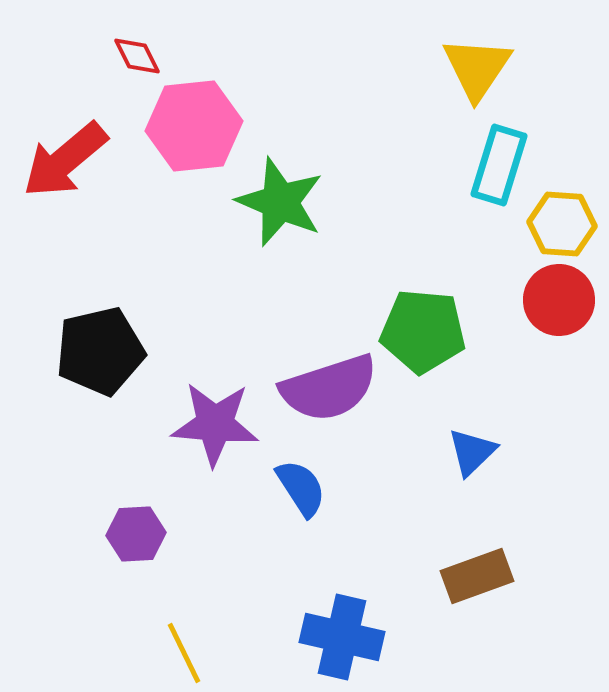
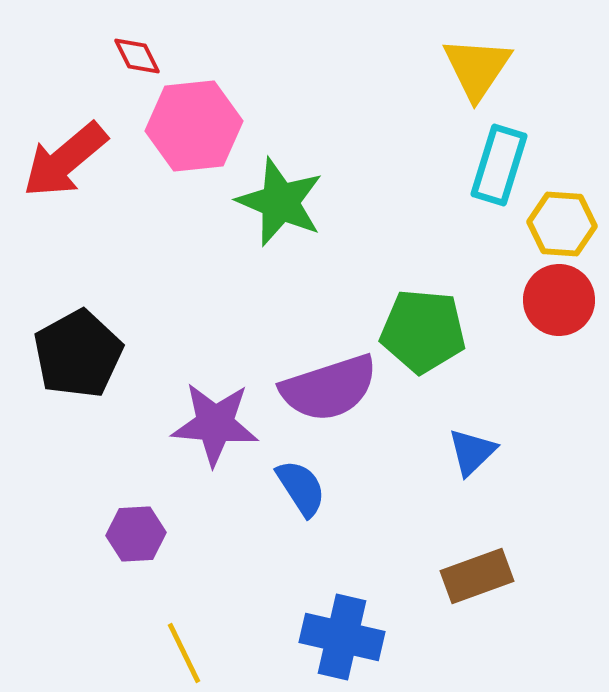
black pentagon: moved 22 px left, 3 px down; rotated 16 degrees counterclockwise
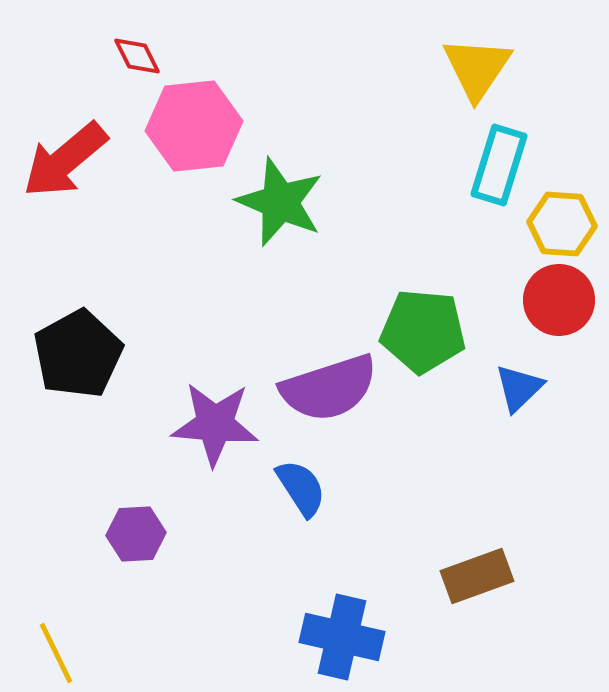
blue triangle: moved 47 px right, 64 px up
yellow line: moved 128 px left
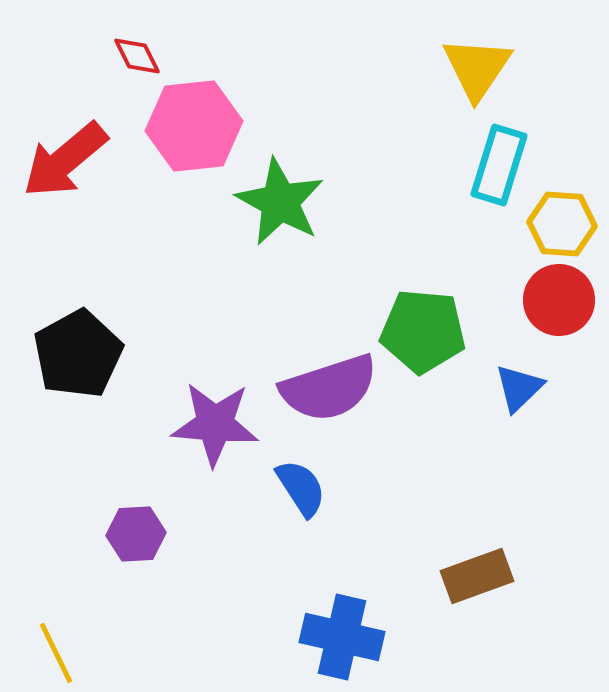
green star: rotated 6 degrees clockwise
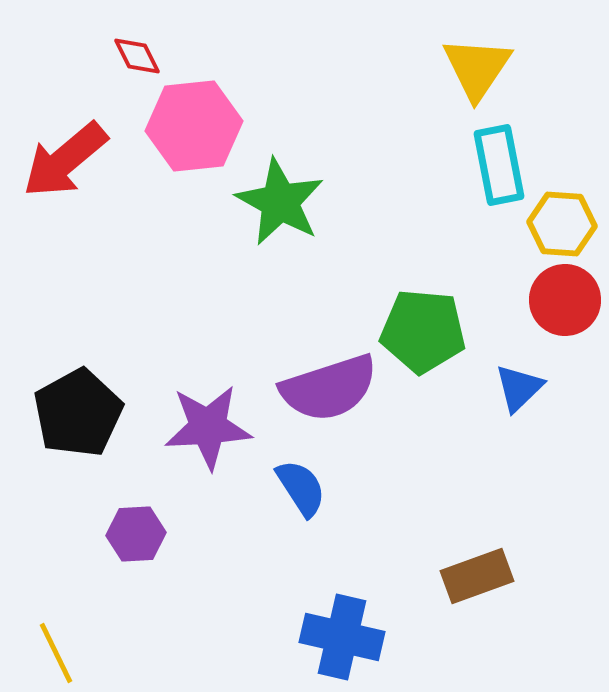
cyan rectangle: rotated 28 degrees counterclockwise
red circle: moved 6 px right
black pentagon: moved 59 px down
purple star: moved 7 px left, 3 px down; rotated 8 degrees counterclockwise
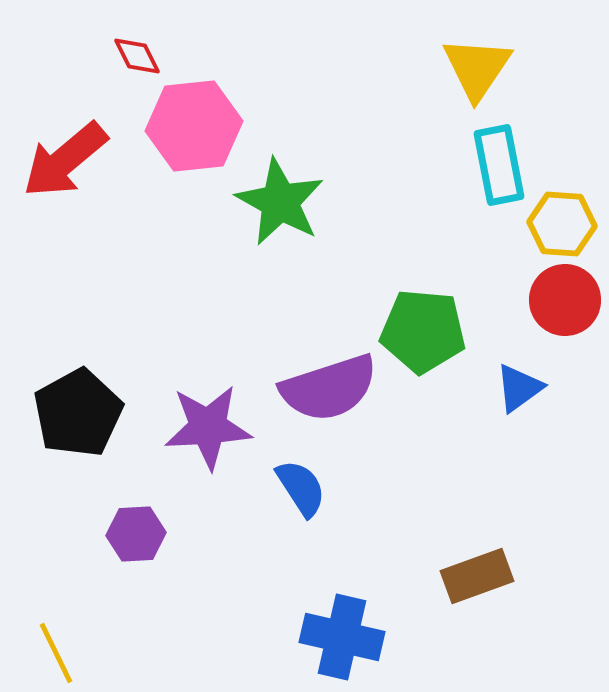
blue triangle: rotated 8 degrees clockwise
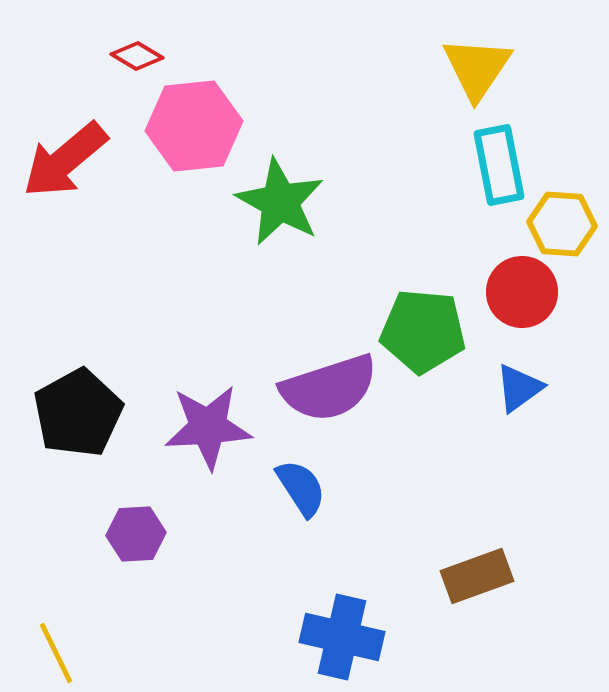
red diamond: rotated 33 degrees counterclockwise
red circle: moved 43 px left, 8 px up
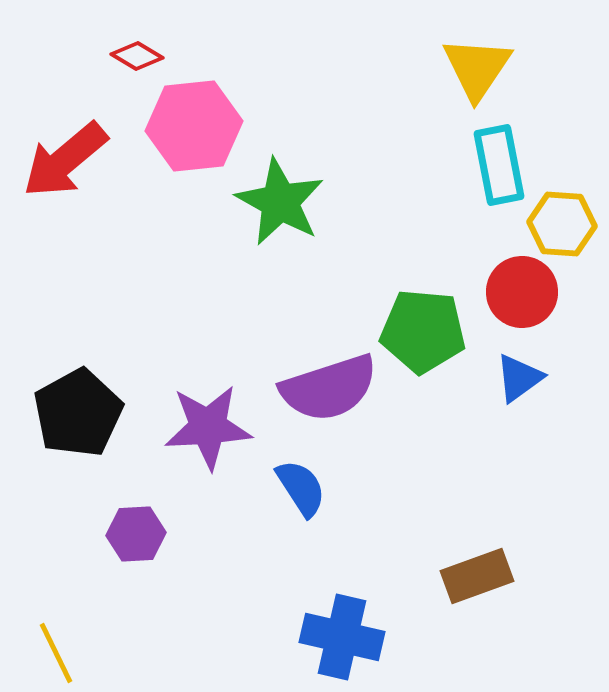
blue triangle: moved 10 px up
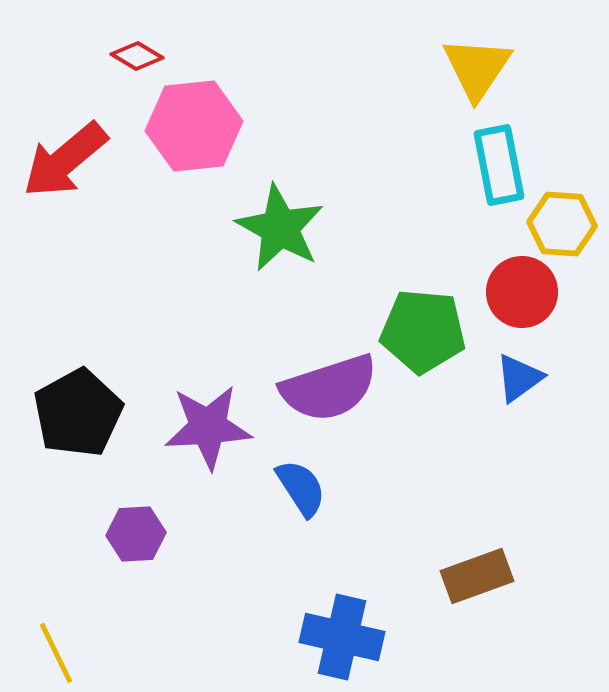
green star: moved 26 px down
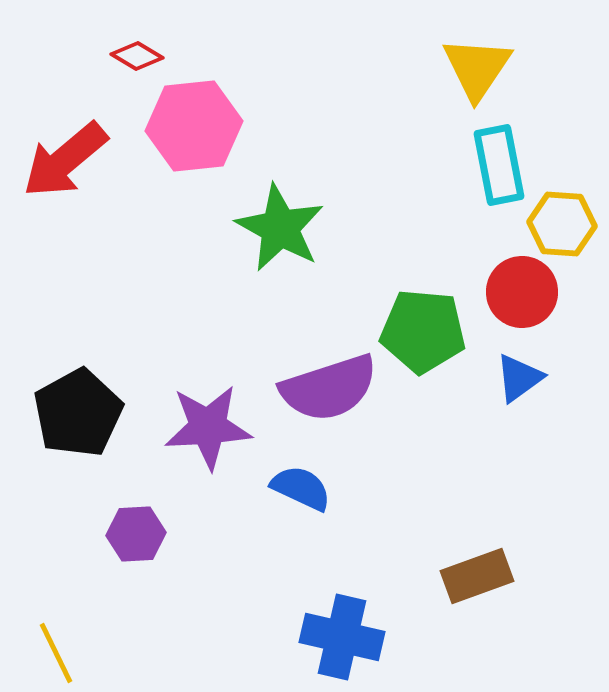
blue semicircle: rotated 32 degrees counterclockwise
